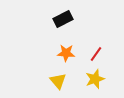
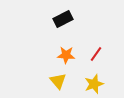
orange star: moved 2 px down
yellow star: moved 1 px left, 5 px down
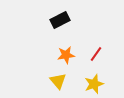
black rectangle: moved 3 px left, 1 px down
orange star: rotated 12 degrees counterclockwise
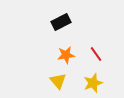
black rectangle: moved 1 px right, 2 px down
red line: rotated 70 degrees counterclockwise
yellow star: moved 1 px left, 1 px up
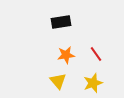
black rectangle: rotated 18 degrees clockwise
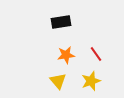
yellow star: moved 2 px left, 2 px up
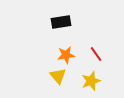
yellow triangle: moved 5 px up
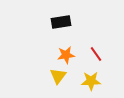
yellow triangle: rotated 18 degrees clockwise
yellow star: rotated 18 degrees clockwise
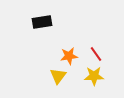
black rectangle: moved 19 px left
orange star: moved 3 px right, 1 px down
yellow star: moved 3 px right, 5 px up
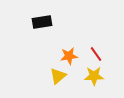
yellow triangle: rotated 12 degrees clockwise
